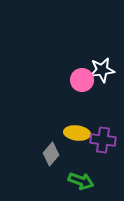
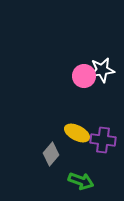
pink circle: moved 2 px right, 4 px up
yellow ellipse: rotated 20 degrees clockwise
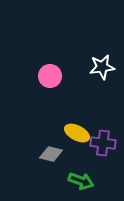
white star: moved 3 px up
pink circle: moved 34 px left
purple cross: moved 3 px down
gray diamond: rotated 65 degrees clockwise
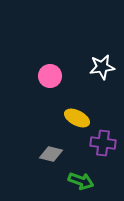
yellow ellipse: moved 15 px up
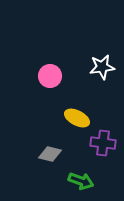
gray diamond: moved 1 px left
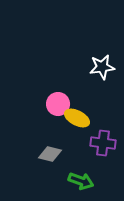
pink circle: moved 8 px right, 28 px down
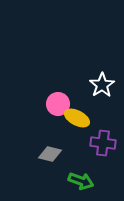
white star: moved 18 px down; rotated 25 degrees counterclockwise
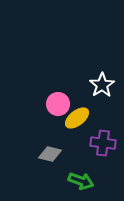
yellow ellipse: rotated 65 degrees counterclockwise
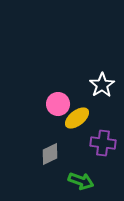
gray diamond: rotated 40 degrees counterclockwise
